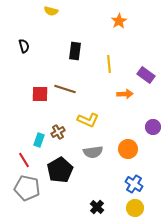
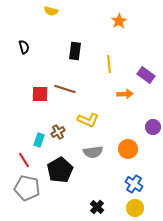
black semicircle: moved 1 px down
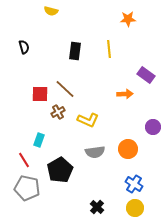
orange star: moved 9 px right, 2 px up; rotated 28 degrees clockwise
yellow line: moved 15 px up
brown line: rotated 25 degrees clockwise
brown cross: moved 20 px up
gray semicircle: moved 2 px right
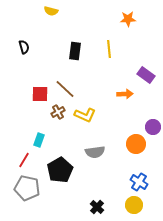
yellow L-shape: moved 3 px left, 5 px up
orange circle: moved 8 px right, 5 px up
red line: rotated 63 degrees clockwise
blue cross: moved 5 px right, 2 px up
yellow circle: moved 1 px left, 3 px up
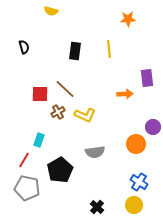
purple rectangle: moved 1 px right, 3 px down; rotated 48 degrees clockwise
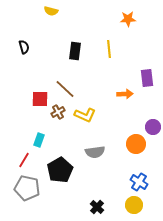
red square: moved 5 px down
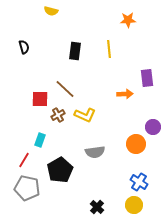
orange star: moved 1 px down
brown cross: moved 3 px down
cyan rectangle: moved 1 px right
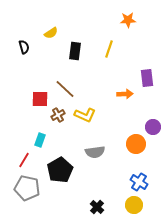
yellow semicircle: moved 22 px down; rotated 48 degrees counterclockwise
yellow line: rotated 24 degrees clockwise
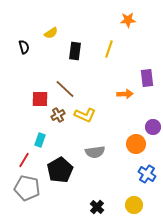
blue cross: moved 8 px right, 8 px up
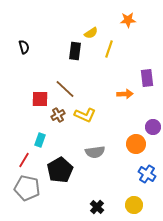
yellow semicircle: moved 40 px right
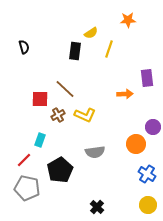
red line: rotated 14 degrees clockwise
yellow circle: moved 14 px right
